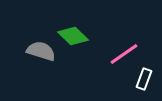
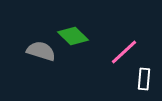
pink line: moved 2 px up; rotated 8 degrees counterclockwise
white rectangle: rotated 15 degrees counterclockwise
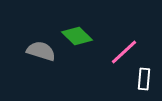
green diamond: moved 4 px right
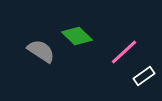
gray semicircle: rotated 16 degrees clockwise
white rectangle: moved 3 px up; rotated 50 degrees clockwise
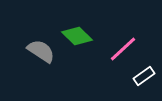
pink line: moved 1 px left, 3 px up
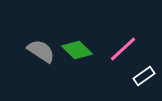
green diamond: moved 14 px down
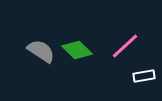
pink line: moved 2 px right, 3 px up
white rectangle: rotated 25 degrees clockwise
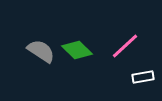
white rectangle: moved 1 px left, 1 px down
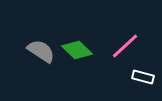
white rectangle: rotated 25 degrees clockwise
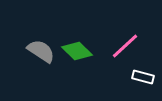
green diamond: moved 1 px down
